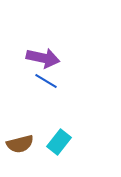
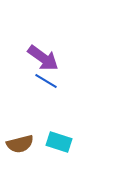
purple arrow: rotated 24 degrees clockwise
cyan rectangle: rotated 70 degrees clockwise
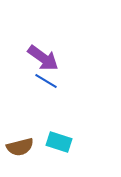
brown semicircle: moved 3 px down
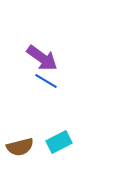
purple arrow: moved 1 px left
cyan rectangle: rotated 45 degrees counterclockwise
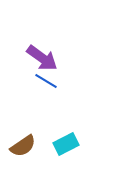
cyan rectangle: moved 7 px right, 2 px down
brown semicircle: moved 3 px right, 1 px up; rotated 20 degrees counterclockwise
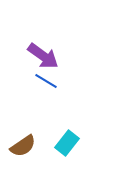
purple arrow: moved 1 px right, 2 px up
cyan rectangle: moved 1 px right, 1 px up; rotated 25 degrees counterclockwise
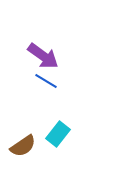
cyan rectangle: moved 9 px left, 9 px up
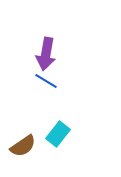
purple arrow: moved 3 px right, 2 px up; rotated 64 degrees clockwise
